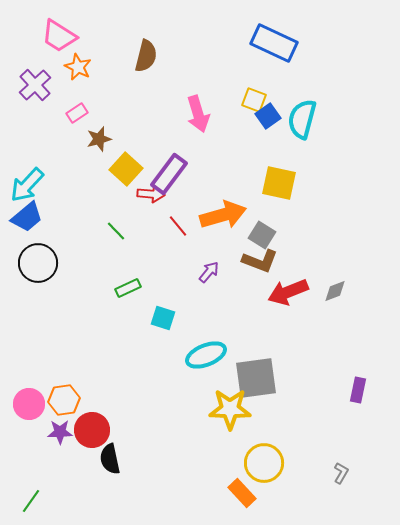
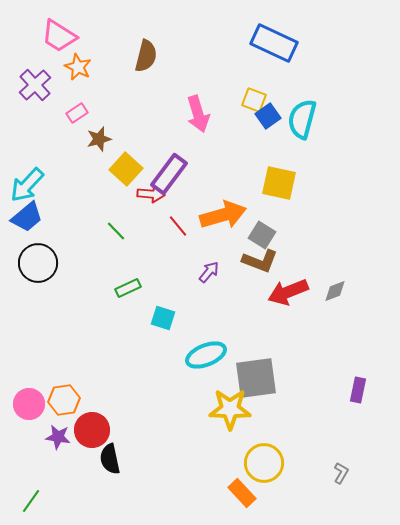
purple star at (60, 432): moved 2 px left, 5 px down; rotated 10 degrees clockwise
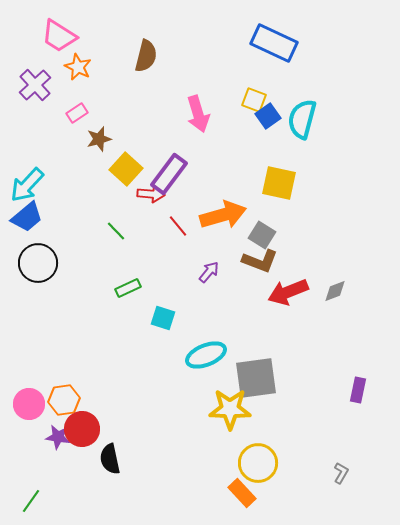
red circle at (92, 430): moved 10 px left, 1 px up
yellow circle at (264, 463): moved 6 px left
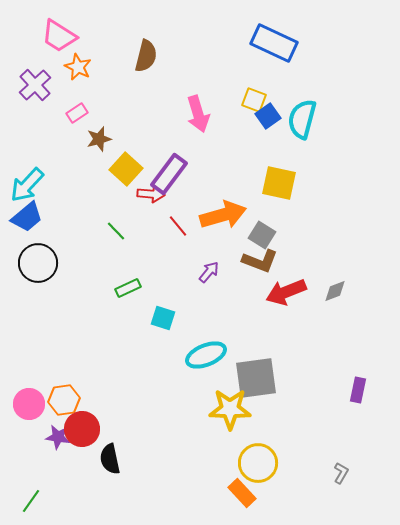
red arrow at (288, 292): moved 2 px left
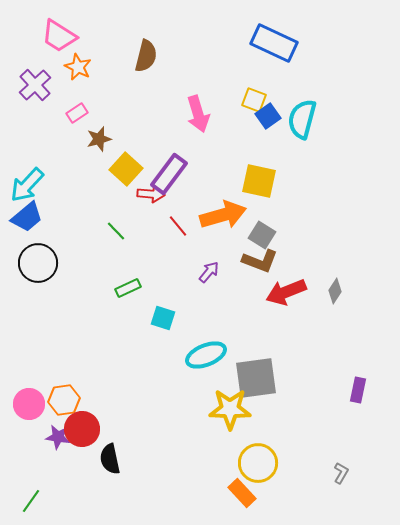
yellow square at (279, 183): moved 20 px left, 2 px up
gray diamond at (335, 291): rotated 35 degrees counterclockwise
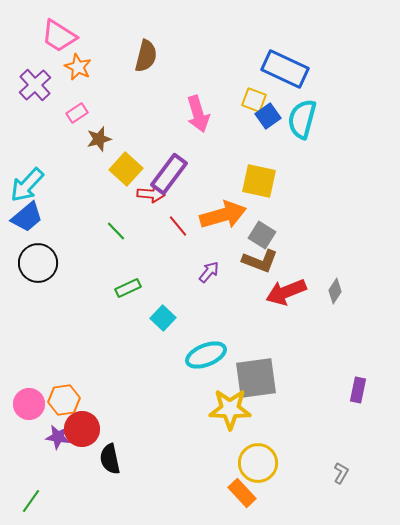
blue rectangle at (274, 43): moved 11 px right, 26 px down
cyan square at (163, 318): rotated 25 degrees clockwise
